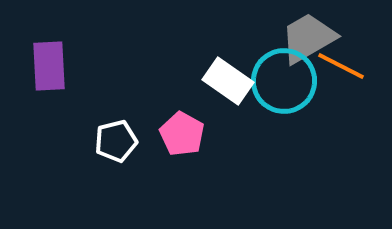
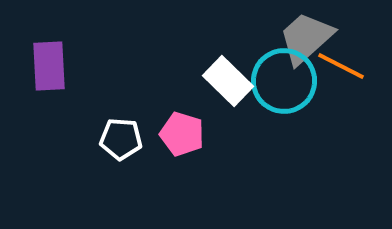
gray trapezoid: moved 2 px left; rotated 12 degrees counterclockwise
white rectangle: rotated 9 degrees clockwise
pink pentagon: rotated 12 degrees counterclockwise
white pentagon: moved 5 px right, 2 px up; rotated 18 degrees clockwise
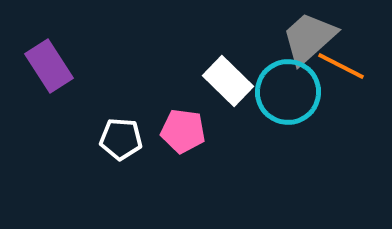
gray trapezoid: moved 3 px right
purple rectangle: rotated 30 degrees counterclockwise
cyan circle: moved 4 px right, 11 px down
pink pentagon: moved 1 px right, 3 px up; rotated 9 degrees counterclockwise
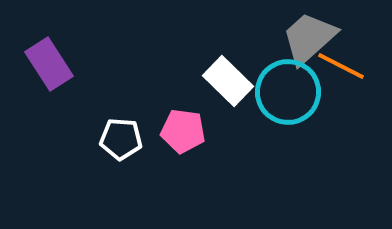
purple rectangle: moved 2 px up
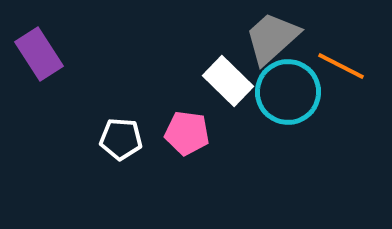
gray trapezoid: moved 37 px left
purple rectangle: moved 10 px left, 10 px up
pink pentagon: moved 4 px right, 2 px down
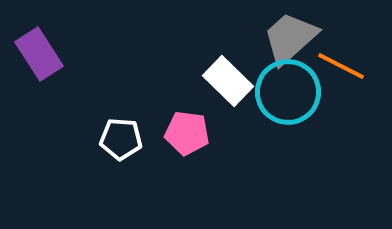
gray trapezoid: moved 18 px right
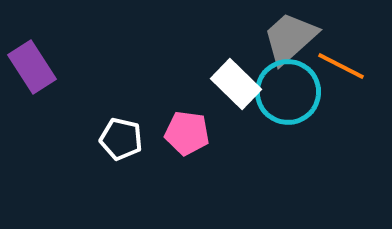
purple rectangle: moved 7 px left, 13 px down
white rectangle: moved 8 px right, 3 px down
white pentagon: rotated 9 degrees clockwise
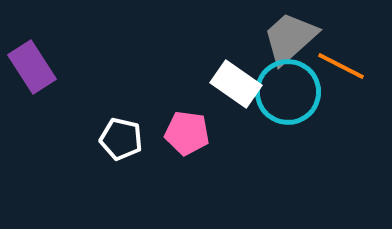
white rectangle: rotated 9 degrees counterclockwise
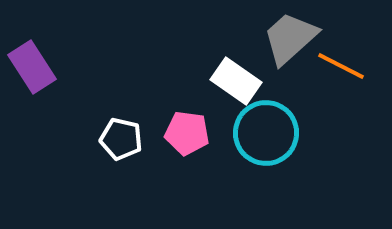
white rectangle: moved 3 px up
cyan circle: moved 22 px left, 41 px down
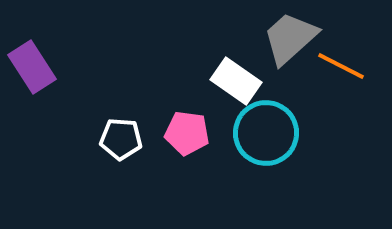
white pentagon: rotated 9 degrees counterclockwise
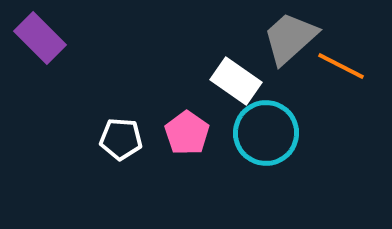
purple rectangle: moved 8 px right, 29 px up; rotated 12 degrees counterclockwise
pink pentagon: rotated 27 degrees clockwise
